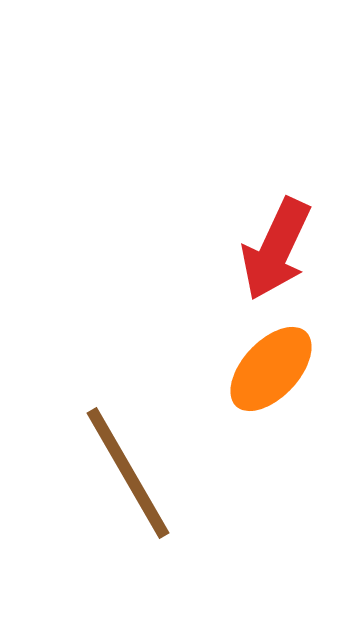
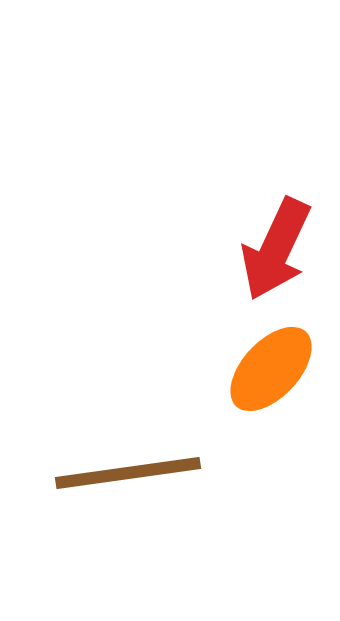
brown line: rotated 68 degrees counterclockwise
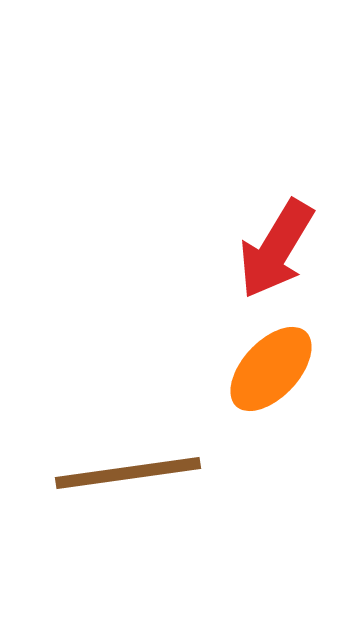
red arrow: rotated 6 degrees clockwise
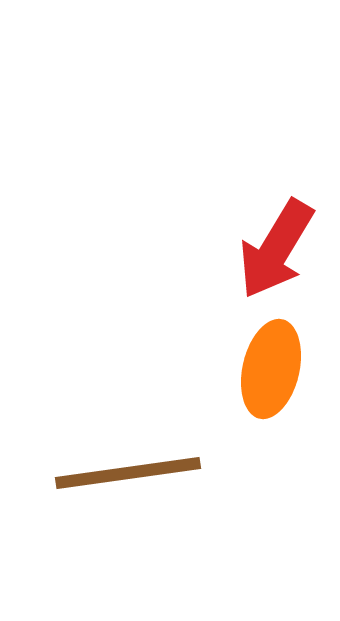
orange ellipse: rotated 30 degrees counterclockwise
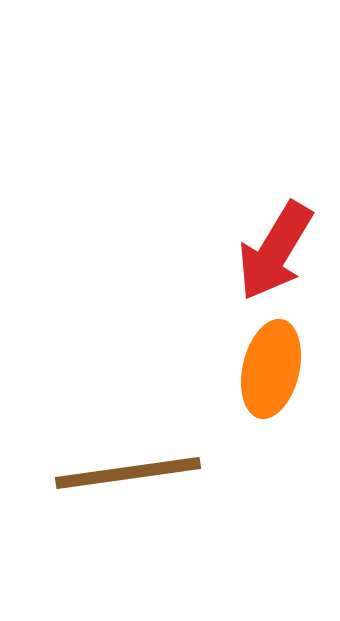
red arrow: moved 1 px left, 2 px down
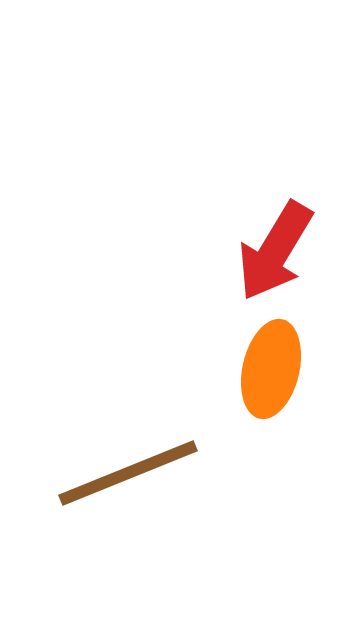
brown line: rotated 14 degrees counterclockwise
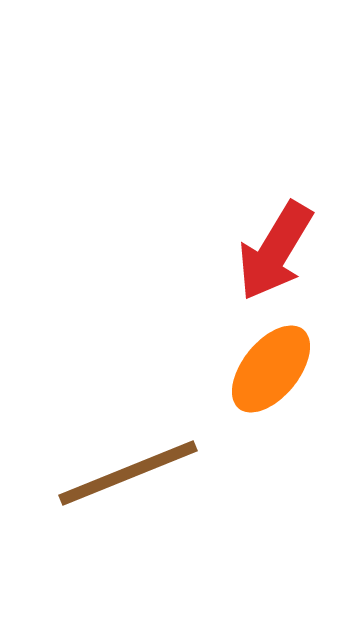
orange ellipse: rotated 26 degrees clockwise
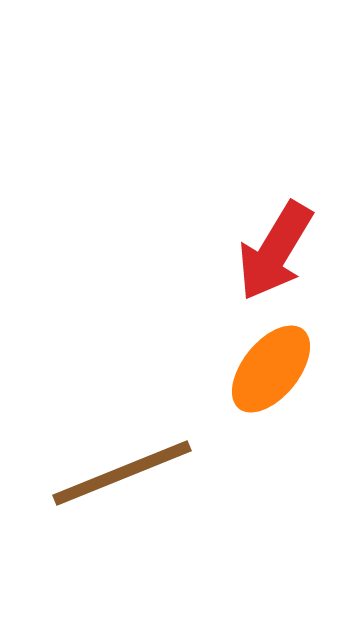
brown line: moved 6 px left
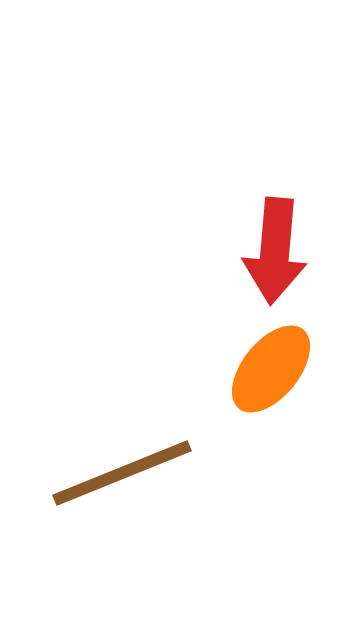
red arrow: rotated 26 degrees counterclockwise
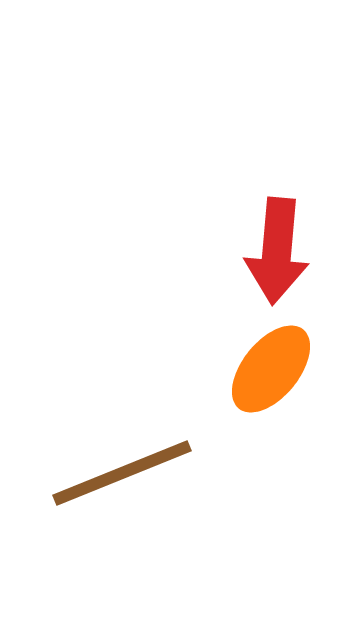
red arrow: moved 2 px right
